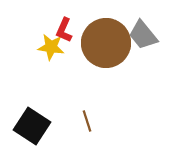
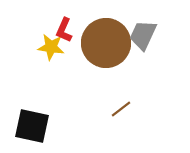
gray trapezoid: rotated 64 degrees clockwise
brown line: moved 34 px right, 12 px up; rotated 70 degrees clockwise
black square: rotated 21 degrees counterclockwise
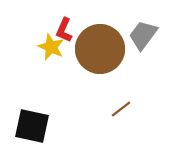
gray trapezoid: rotated 12 degrees clockwise
brown circle: moved 6 px left, 6 px down
yellow star: rotated 16 degrees clockwise
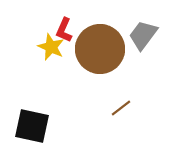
brown line: moved 1 px up
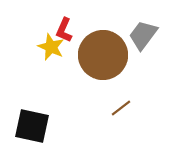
brown circle: moved 3 px right, 6 px down
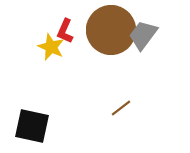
red L-shape: moved 1 px right, 1 px down
brown circle: moved 8 px right, 25 px up
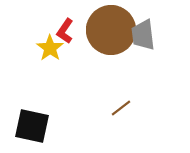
red L-shape: rotated 10 degrees clockwise
gray trapezoid: rotated 44 degrees counterclockwise
yellow star: moved 1 px left, 1 px down; rotated 12 degrees clockwise
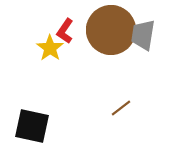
gray trapezoid: rotated 16 degrees clockwise
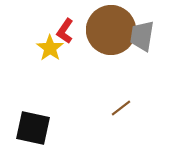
gray trapezoid: moved 1 px left, 1 px down
black square: moved 1 px right, 2 px down
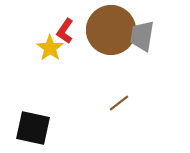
brown line: moved 2 px left, 5 px up
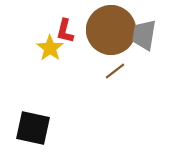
red L-shape: rotated 20 degrees counterclockwise
gray trapezoid: moved 2 px right, 1 px up
brown line: moved 4 px left, 32 px up
